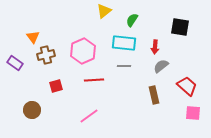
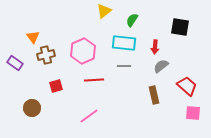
brown circle: moved 2 px up
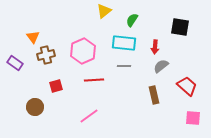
brown circle: moved 3 px right, 1 px up
pink square: moved 5 px down
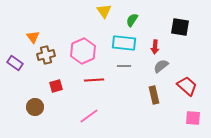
yellow triangle: rotated 28 degrees counterclockwise
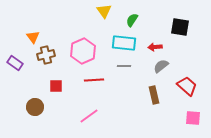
red arrow: rotated 80 degrees clockwise
red square: rotated 16 degrees clockwise
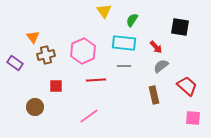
red arrow: moved 1 px right; rotated 128 degrees counterclockwise
red line: moved 2 px right
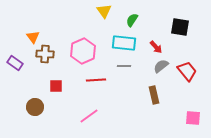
brown cross: moved 1 px left, 1 px up; rotated 18 degrees clockwise
red trapezoid: moved 15 px up; rotated 10 degrees clockwise
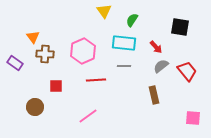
pink line: moved 1 px left
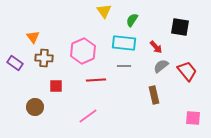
brown cross: moved 1 px left, 4 px down
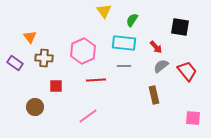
orange triangle: moved 3 px left
